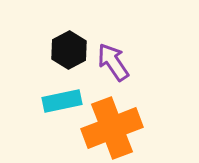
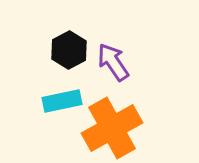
orange cross: rotated 8 degrees counterclockwise
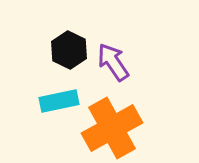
black hexagon: rotated 6 degrees counterclockwise
cyan rectangle: moved 3 px left
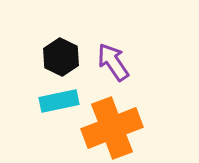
black hexagon: moved 8 px left, 7 px down
orange cross: rotated 8 degrees clockwise
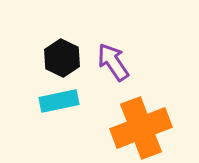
black hexagon: moved 1 px right, 1 px down
orange cross: moved 29 px right
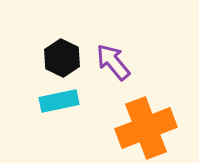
purple arrow: rotated 6 degrees counterclockwise
orange cross: moved 5 px right
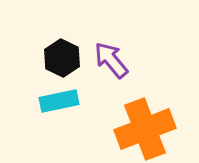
purple arrow: moved 2 px left, 2 px up
orange cross: moved 1 px left, 1 px down
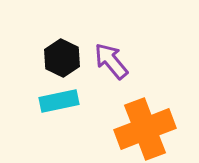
purple arrow: moved 1 px down
